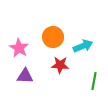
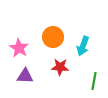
cyan arrow: rotated 132 degrees clockwise
red star: moved 2 px down
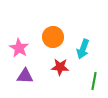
cyan arrow: moved 3 px down
